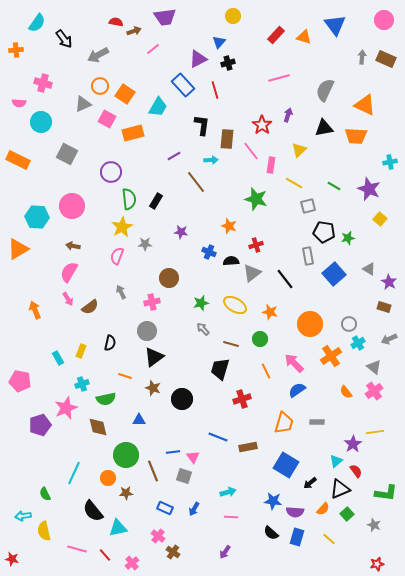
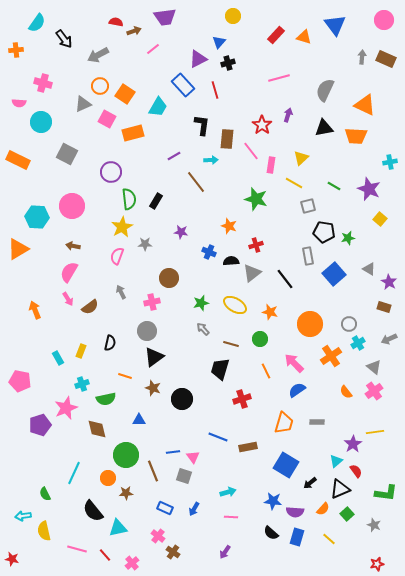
yellow triangle at (299, 150): moved 2 px right, 8 px down
brown diamond at (98, 427): moved 1 px left, 2 px down
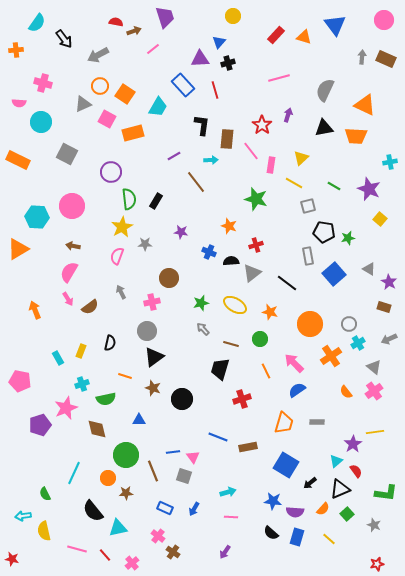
purple trapezoid at (165, 17): rotated 100 degrees counterclockwise
purple triangle at (198, 59): moved 2 px right; rotated 24 degrees clockwise
black line at (285, 279): moved 2 px right, 4 px down; rotated 15 degrees counterclockwise
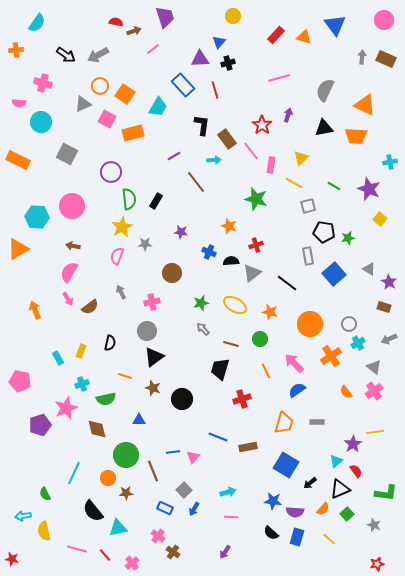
black arrow at (64, 39): moved 2 px right, 16 px down; rotated 18 degrees counterclockwise
brown rectangle at (227, 139): rotated 42 degrees counterclockwise
cyan arrow at (211, 160): moved 3 px right
brown circle at (169, 278): moved 3 px right, 5 px up
pink triangle at (193, 457): rotated 16 degrees clockwise
gray square at (184, 476): moved 14 px down; rotated 28 degrees clockwise
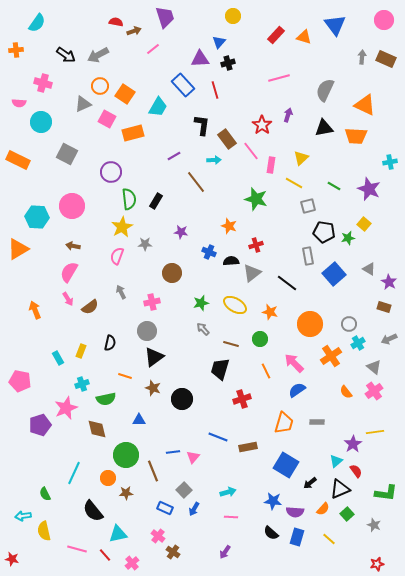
yellow square at (380, 219): moved 16 px left, 5 px down
cyan triangle at (118, 528): moved 6 px down
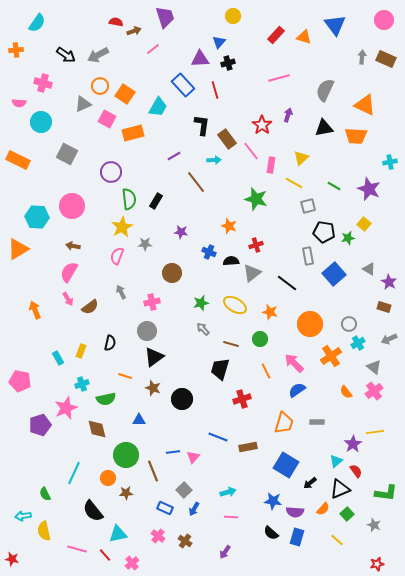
yellow line at (329, 539): moved 8 px right, 1 px down
brown cross at (173, 552): moved 12 px right, 11 px up
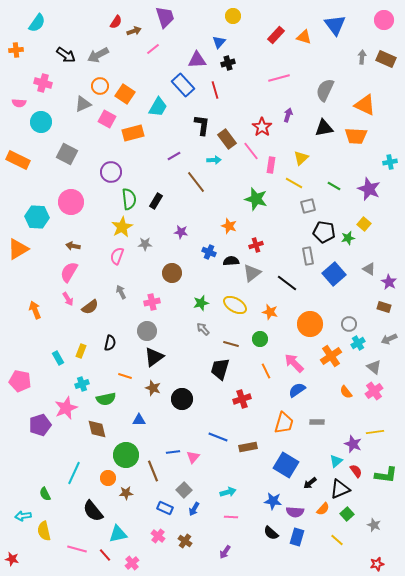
red semicircle at (116, 22): rotated 112 degrees clockwise
purple triangle at (200, 59): moved 3 px left, 1 px down
red star at (262, 125): moved 2 px down
pink circle at (72, 206): moved 1 px left, 4 px up
purple star at (353, 444): rotated 18 degrees counterclockwise
green L-shape at (386, 493): moved 18 px up
